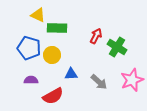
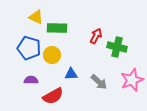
yellow triangle: moved 2 px left, 2 px down
green cross: rotated 18 degrees counterclockwise
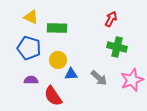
yellow triangle: moved 5 px left
red arrow: moved 15 px right, 17 px up
yellow circle: moved 6 px right, 5 px down
gray arrow: moved 4 px up
red semicircle: rotated 85 degrees clockwise
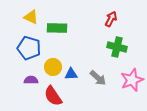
yellow circle: moved 5 px left, 7 px down
gray arrow: moved 1 px left
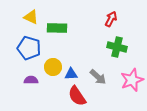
gray arrow: moved 1 px up
red semicircle: moved 24 px right
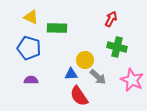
yellow circle: moved 32 px right, 7 px up
pink star: rotated 25 degrees counterclockwise
red semicircle: moved 2 px right
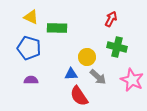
yellow circle: moved 2 px right, 3 px up
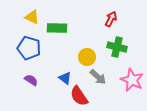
yellow triangle: moved 1 px right
blue triangle: moved 6 px left, 4 px down; rotated 40 degrees clockwise
purple semicircle: rotated 32 degrees clockwise
